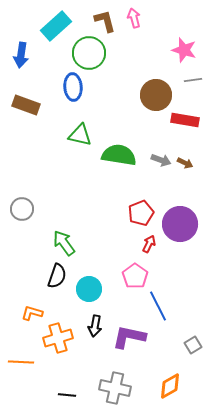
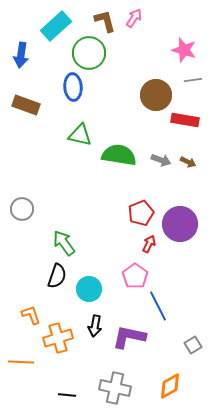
pink arrow: rotated 48 degrees clockwise
brown arrow: moved 3 px right, 1 px up
orange L-shape: moved 1 px left, 2 px down; rotated 55 degrees clockwise
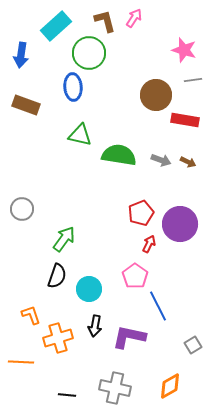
green arrow: moved 4 px up; rotated 72 degrees clockwise
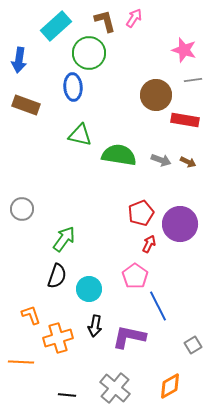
blue arrow: moved 2 px left, 5 px down
gray cross: rotated 28 degrees clockwise
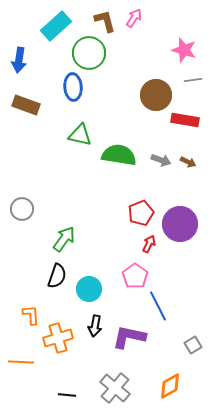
orange L-shape: rotated 15 degrees clockwise
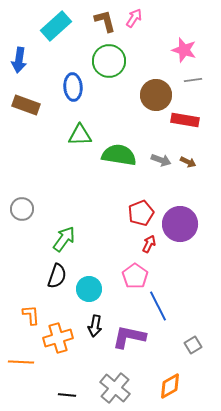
green circle: moved 20 px right, 8 px down
green triangle: rotated 15 degrees counterclockwise
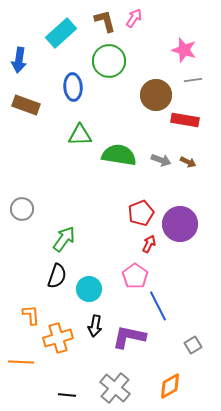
cyan rectangle: moved 5 px right, 7 px down
